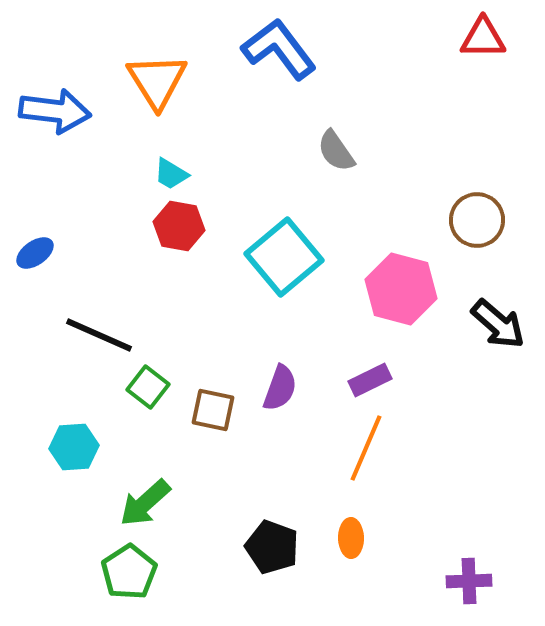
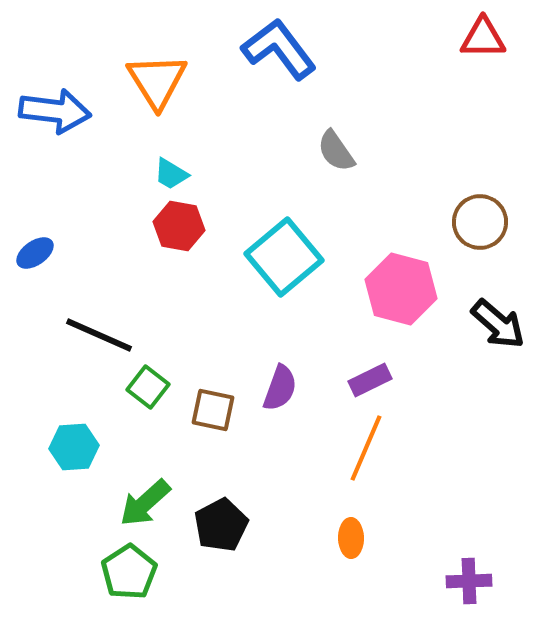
brown circle: moved 3 px right, 2 px down
black pentagon: moved 51 px left, 22 px up; rotated 24 degrees clockwise
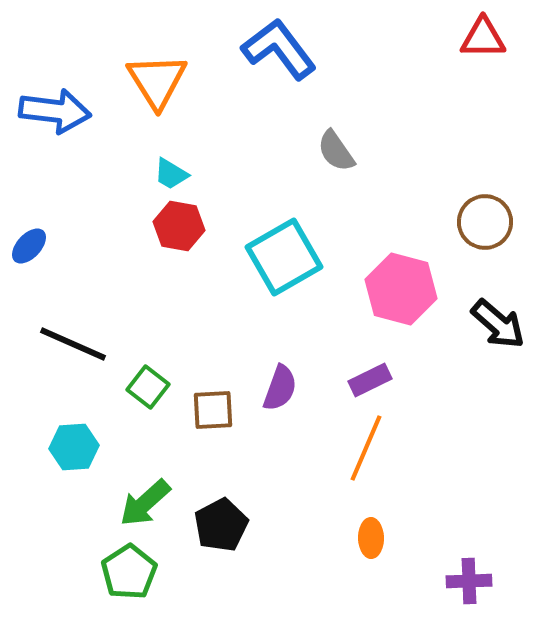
brown circle: moved 5 px right
blue ellipse: moved 6 px left, 7 px up; rotated 12 degrees counterclockwise
cyan square: rotated 10 degrees clockwise
black line: moved 26 px left, 9 px down
brown square: rotated 15 degrees counterclockwise
orange ellipse: moved 20 px right
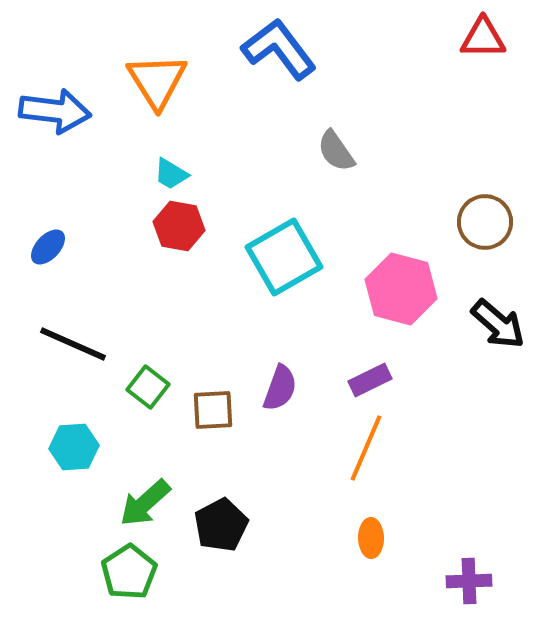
blue ellipse: moved 19 px right, 1 px down
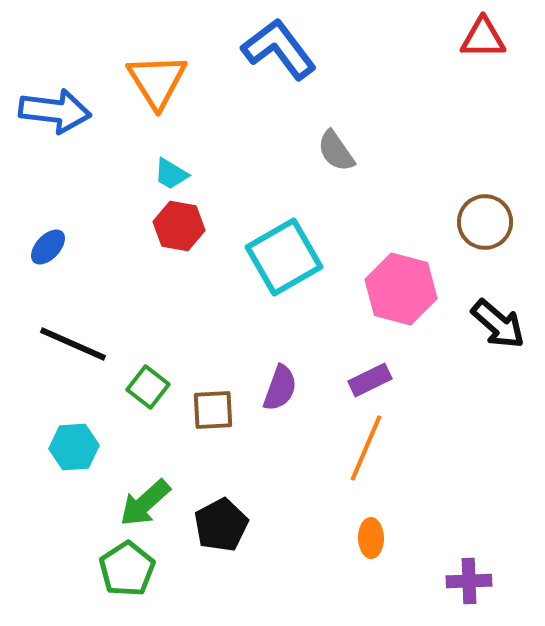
green pentagon: moved 2 px left, 3 px up
